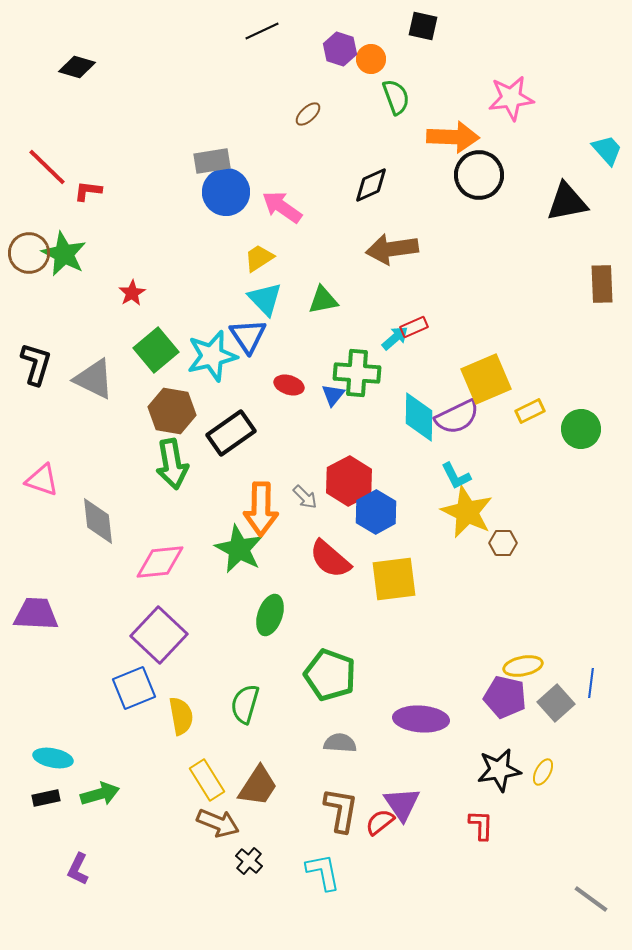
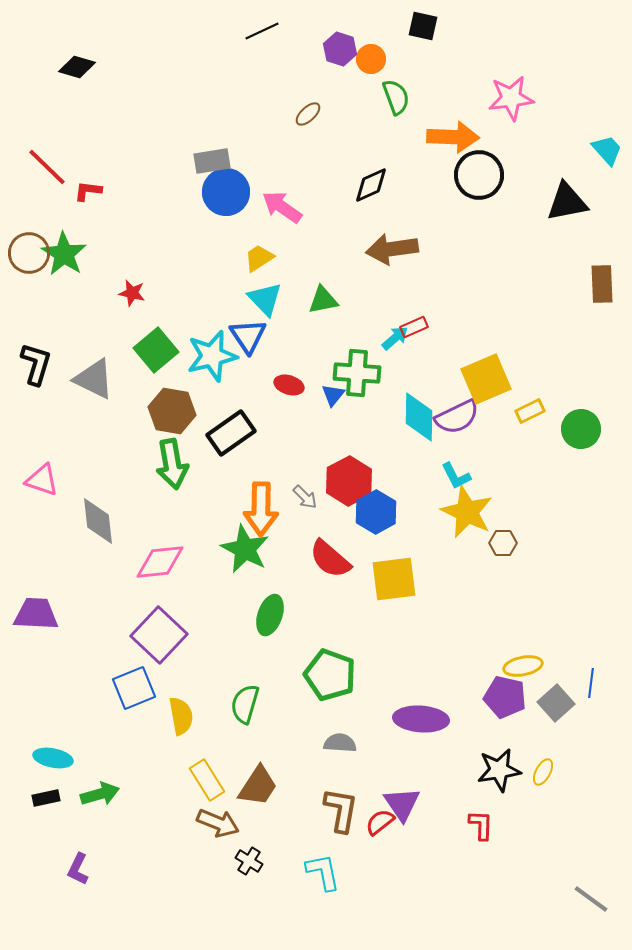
green star at (64, 254): rotated 6 degrees clockwise
red star at (132, 293): rotated 28 degrees counterclockwise
green star at (239, 549): moved 6 px right
black cross at (249, 861): rotated 8 degrees counterclockwise
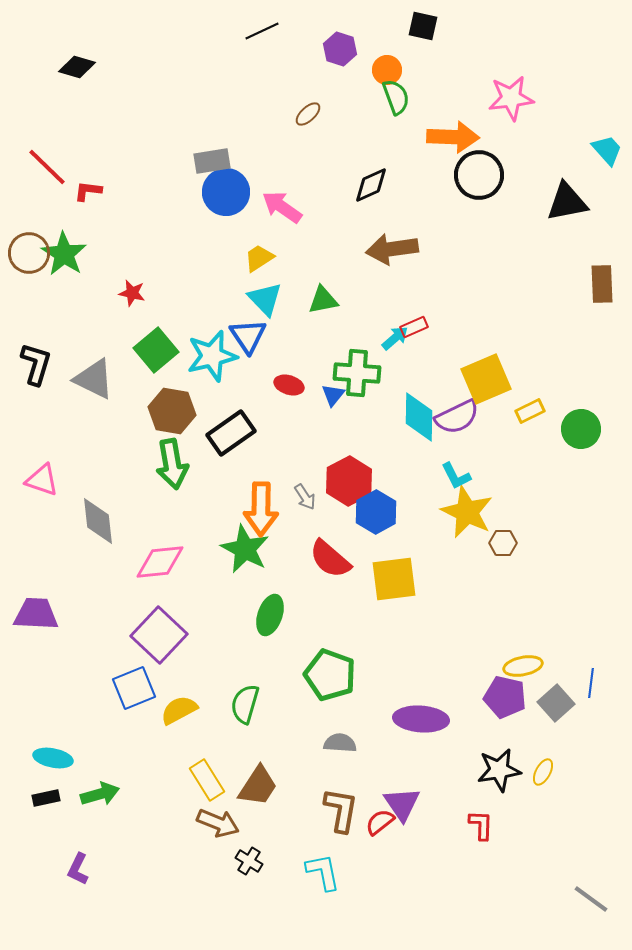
orange circle at (371, 59): moved 16 px right, 11 px down
gray arrow at (305, 497): rotated 12 degrees clockwise
yellow semicircle at (181, 716): moved 2 px left, 6 px up; rotated 108 degrees counterclockwise
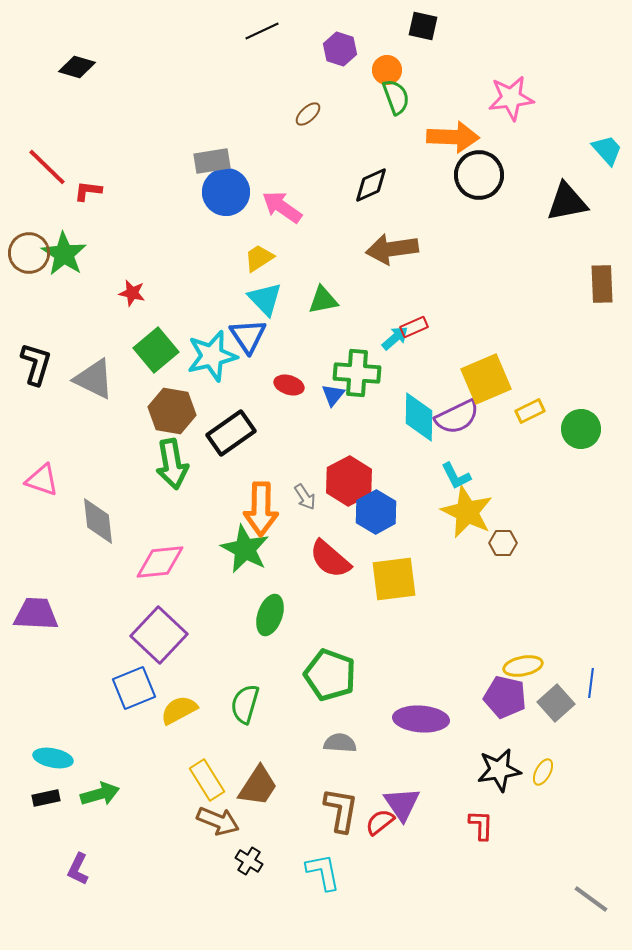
brown arrow at (218, 823): moved 2 px up
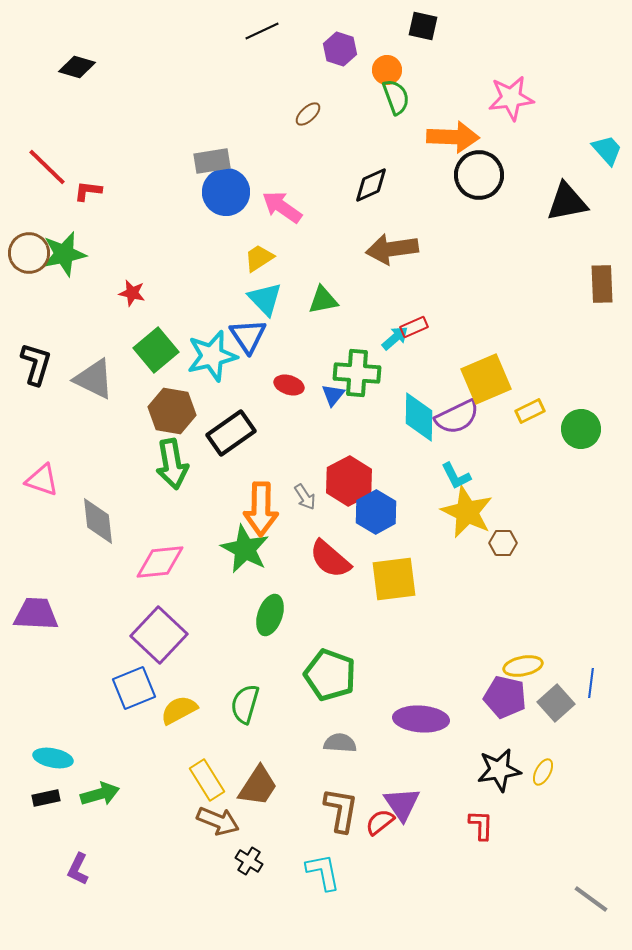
green star at (64, 254): rotated 27 degrees clockwise
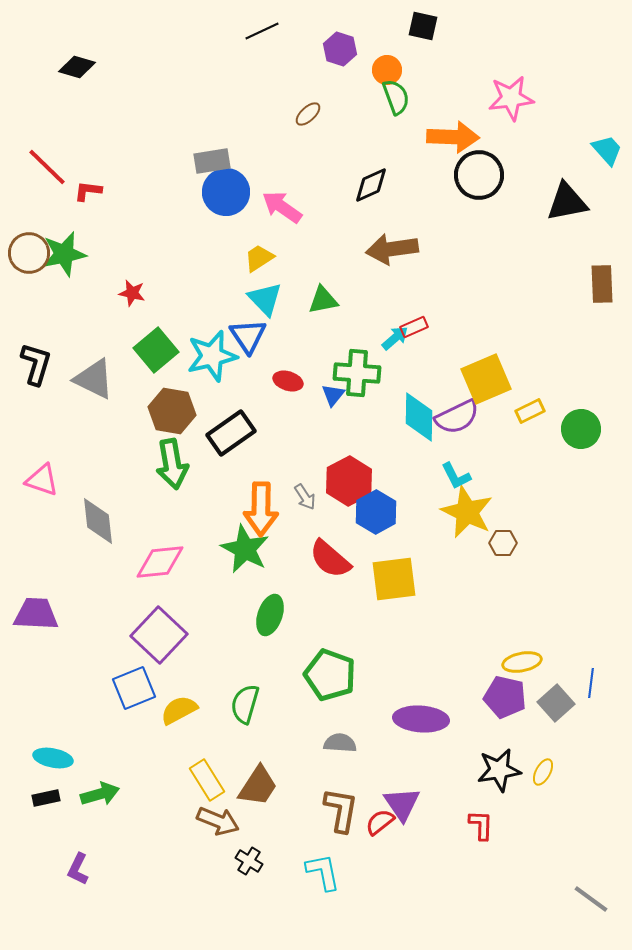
red ellipse at (289, 385): moved 1 px left, 4 px up
yellow ellipse at (523, 666): moved 1 px left, 4 px up
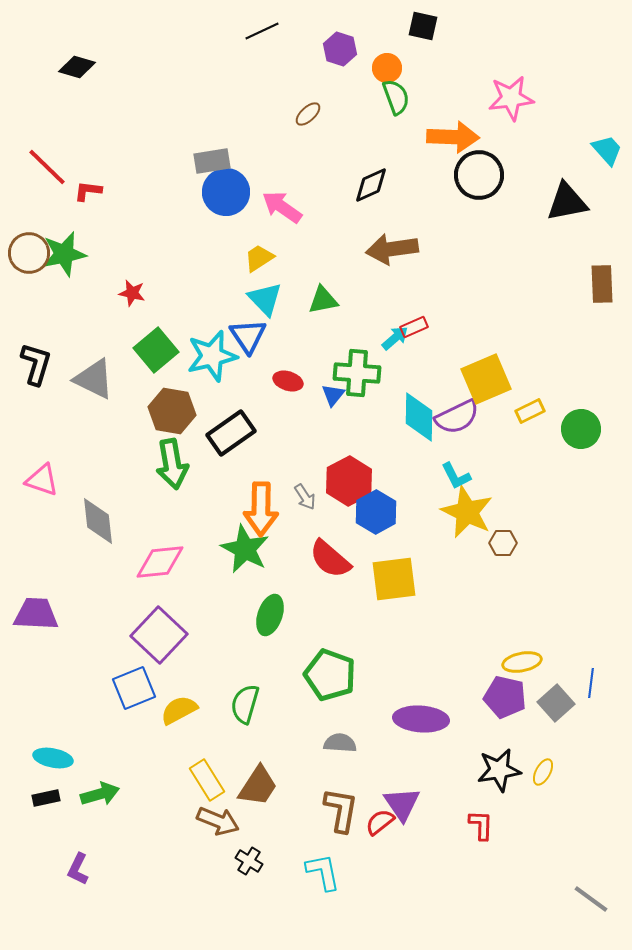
orange circle at (387, 70): moved 2 px up
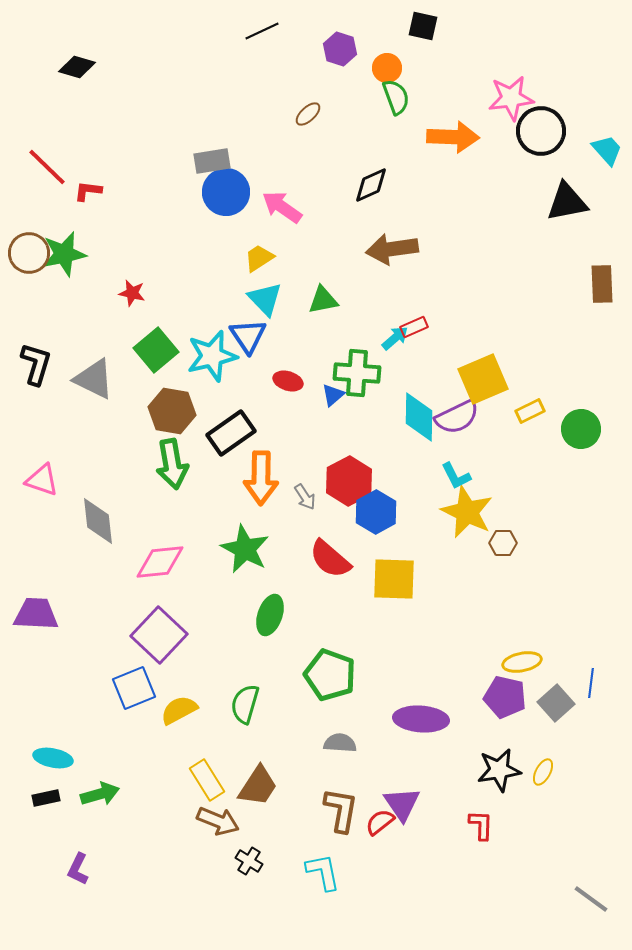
black circle at (479, 175): moved 62 px right, 44 px up
yellow square at (486, 379): moved 3 px left
blue triangle at (333, 395): rotated 10 degrees clockwise
orange arrow at (261, 509): moved 31 px up
yellow square at (394, 579): rotated 9 degrees clockwise
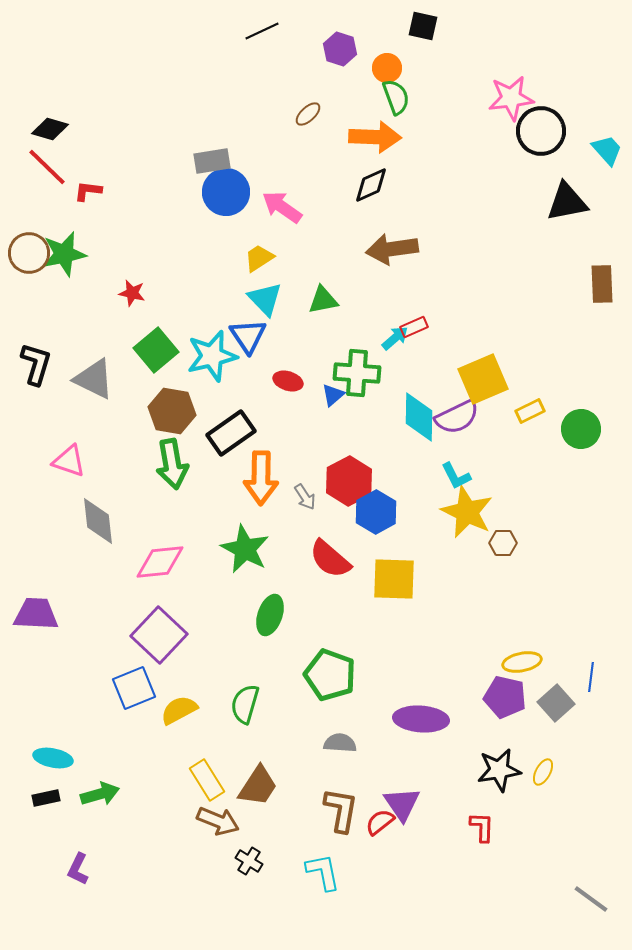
black diamond at (77, 67): moved 27 px left, 62 px down
orange arrow at (453, 137): moved 78 px left
pink triangle at (42, 480): moved 27 px right, 19 px up
blue line at (591, 683): moved 6 px up
red L-shape at (481, 825): moved 1 px right, 2 px down
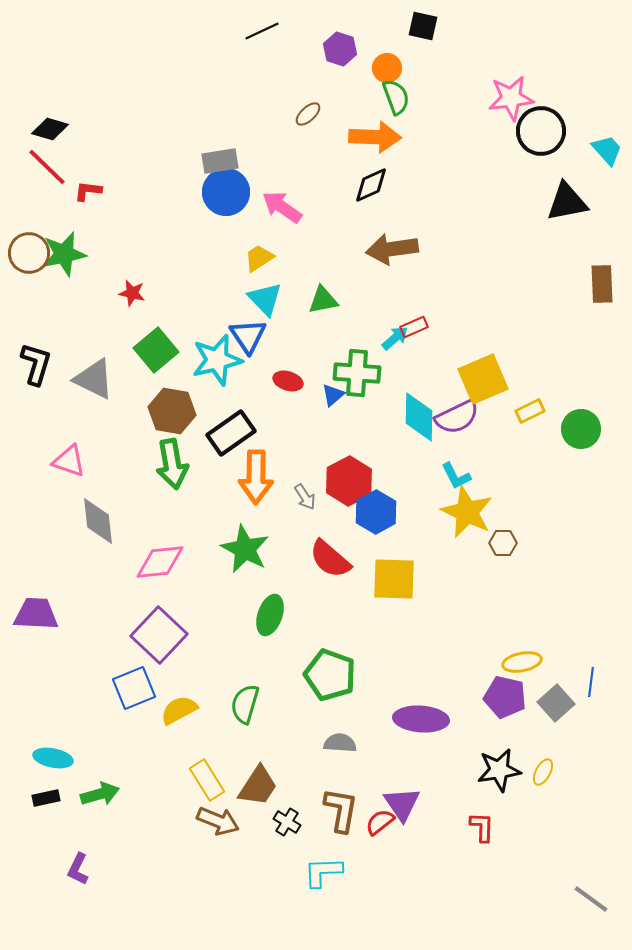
gray rectangle at (212, 161): moved 8 px right
cyan star at (212, 356): moved 5 px right, 4 px down
orange arrow at (261, 478): moved 5 px left, 1 px up
blue line at (591, 677): moved 5 px down
black cross at (249, 861): moved 38 px right, 39 px up
cyan L-shape at (323, 872): rotated 81 degrees counterclockwise
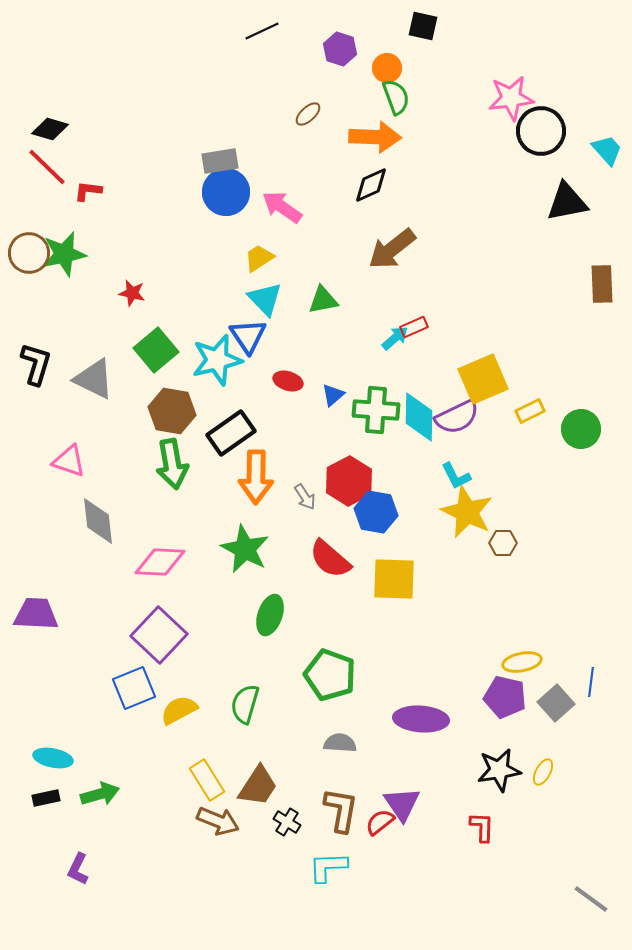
brown arrow at (392, 249): rotated 30 degrees counterclockwise
green cross at (357, 373): moved 19 px right, 37 px down
blue hexagon at (376, 512): rotated 21 degrees counterclockwise
pink diamond at (160, 562): rotated 9 degrees clockwise
cyan L-shape at (323, 872): moved 5 px right, 5 px up
